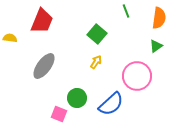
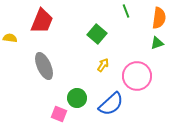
green triangle: moved 1 px right, 3 px up; rotated 16 degrees clockwise
yellow arrow: moved 7 px right, 3 px down
gray ellipse: rotated 60 degrees counterclockwise
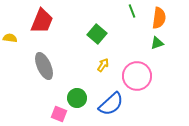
green line: moved 6 px right
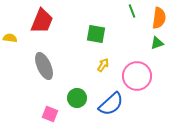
green square: moved 1 px left; rotated 30 degrees counterclockwise
pink square: moved 9 px left
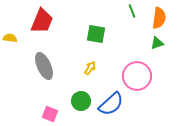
yellow arrow: moved 13 px left, 3 px down
green circle: moved 4 px right, 3 px down
